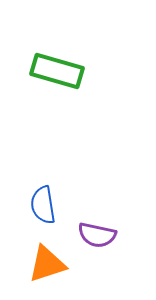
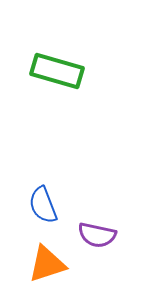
blue semicircle: rotated 12 degrees counterclockwise
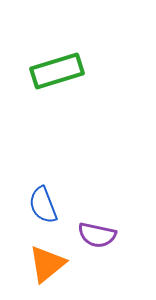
green rectangle: rotated 33 degrees counterclockwise
orange triangle: rotated 21 degrees counterclockwise
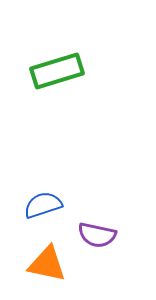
blue semicircle: rotated 93 degrees clockwise
orange triangle: rotated 51 degrees clockwise
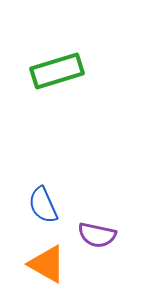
blue semicircle: rotated 96 degrees counterclockwise
orange triangle: rotated 18 degrees clockwise
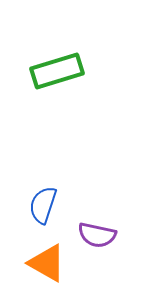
blue semicircle: rotated 42 degrees clockwise
orange triangle: moved 1 px up
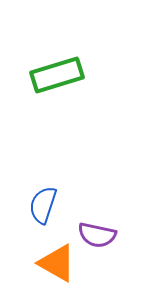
green rectangle: moved 4 px down
orange triangle: moved 10 px right
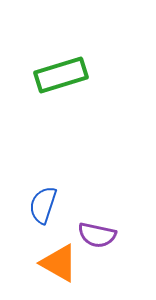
green rectangle: moved 4 px right
orange triangle: moved 2 px right
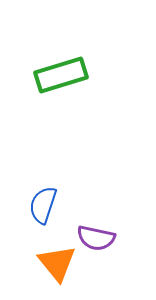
purple semicircle: moved 1 px left, 3 px down
orange triangle: moved 2 px left; rotated 21 degrees clockwise
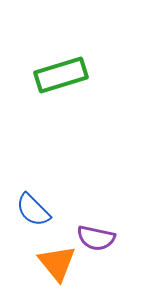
blue semicircle: moved 10 px left, 5 px down; rotated 63 degrees counterclockwise
